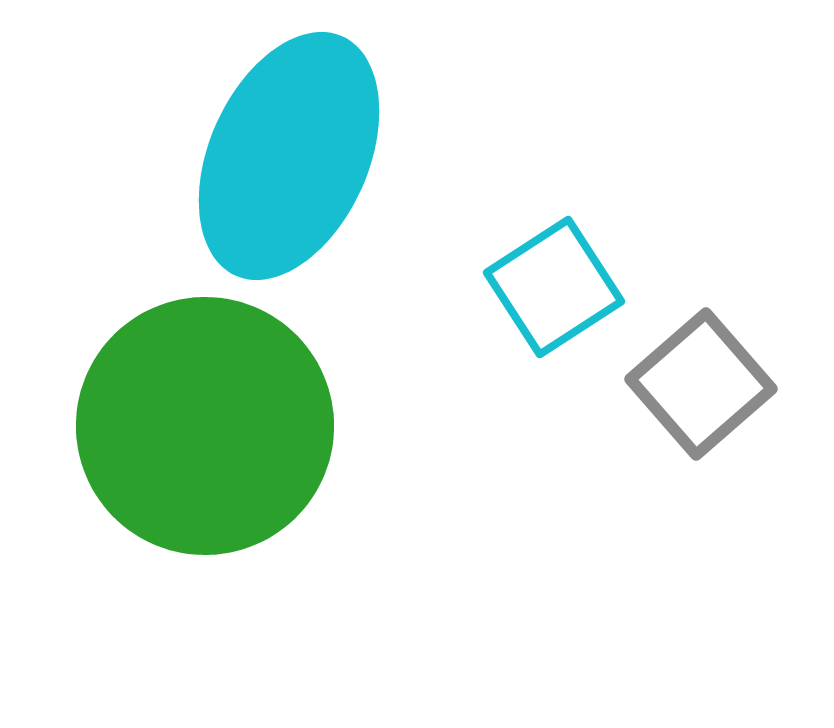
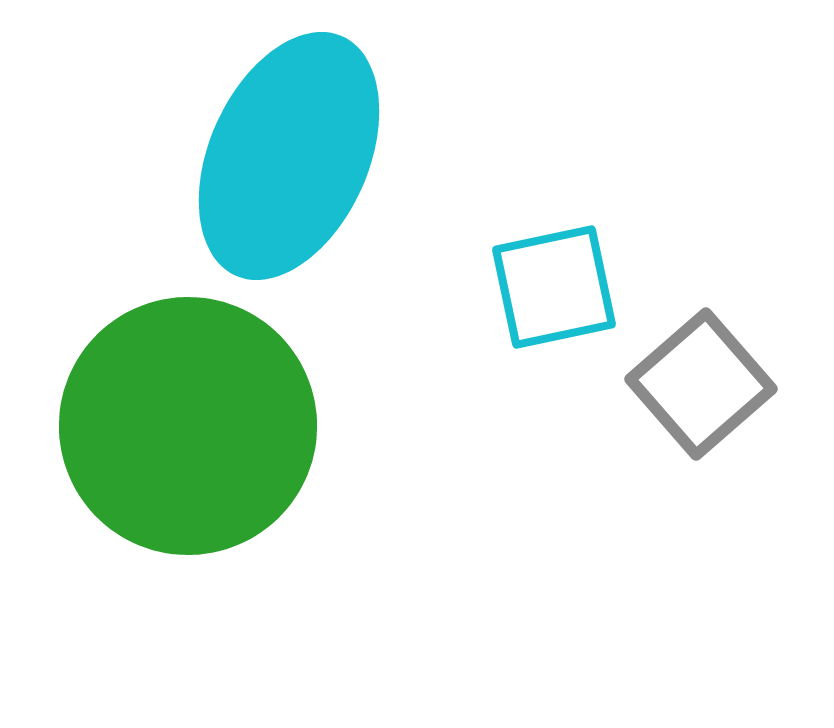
cyan square: rotated 21 degrees clockwise
green circle: moved 17 px left
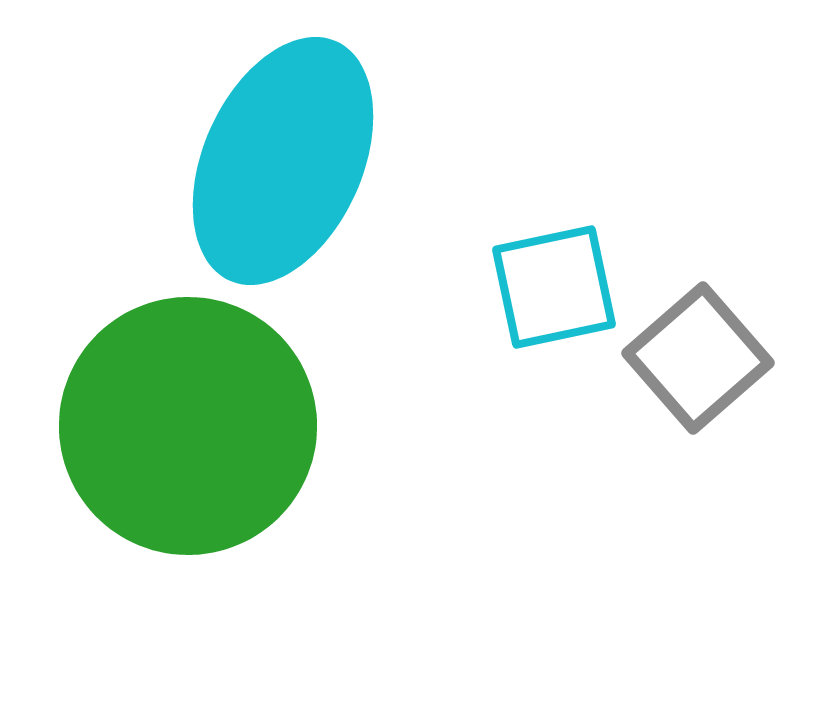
cyan ellipse: moved 6 px left, 5 px down
gray square: moved 3 px left, 26 px up
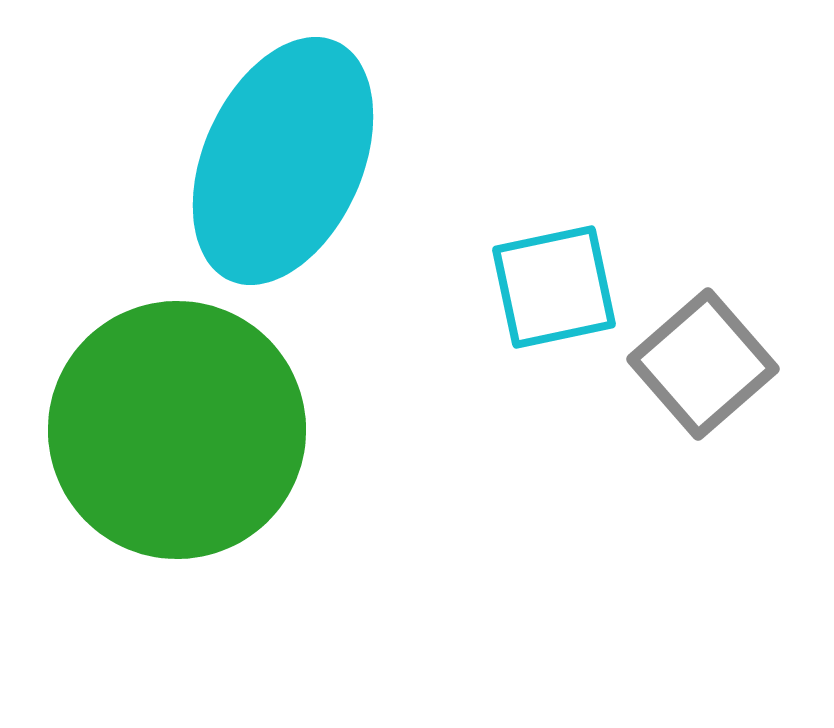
gray square: moved 5 px right, 6 px down
green circle: moved 11 px left, 4 px down
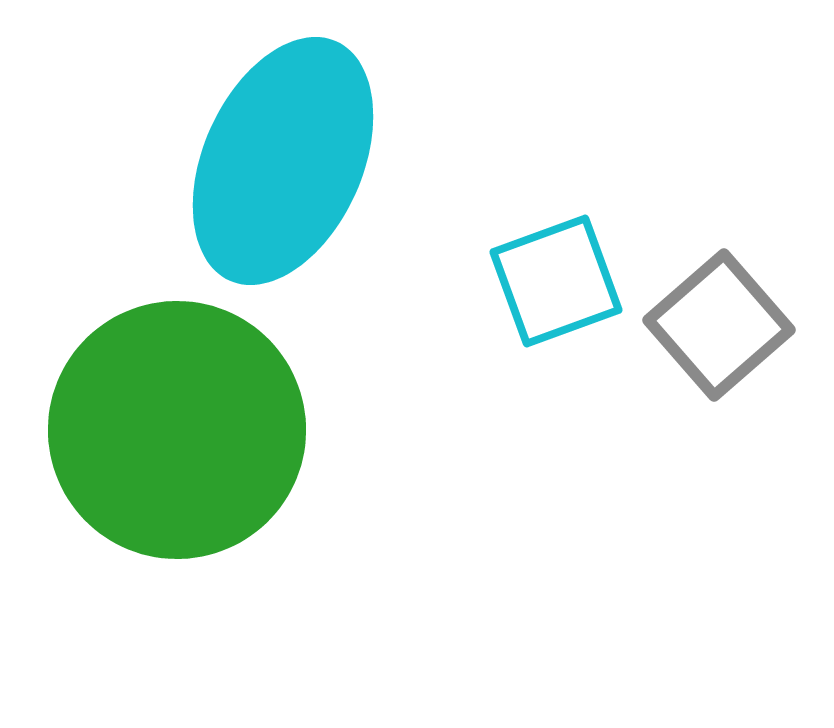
cyan square: moved 2 px right, 6 px up; rotated 8 degrees counterclockwise
gray square: moved 16 px right, 39 px up
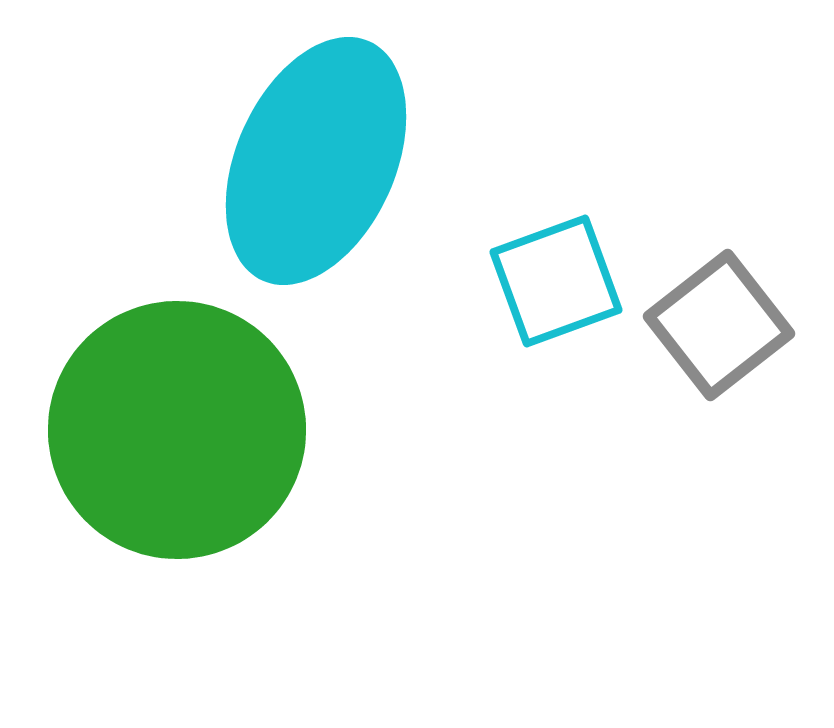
cyan ellipse: moved 33 px right
gray square: rotated 3 degrees clockwise
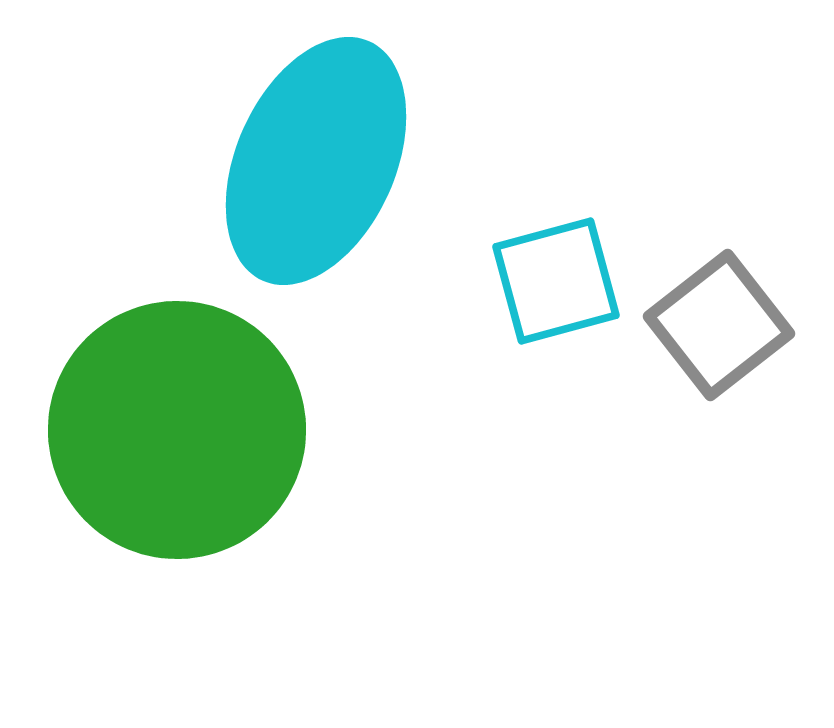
cyan square: rotated 5 degrees clockwise
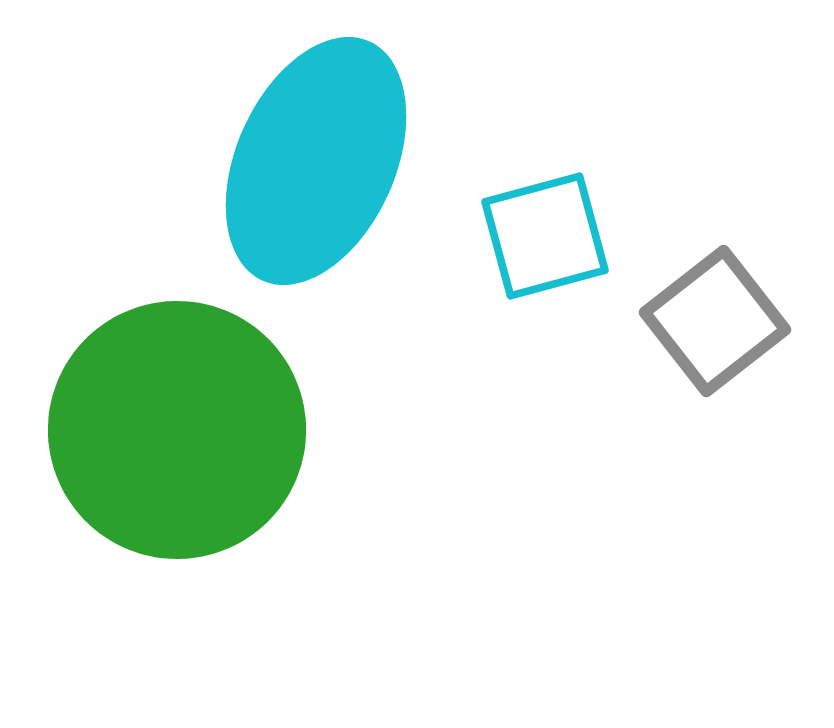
cyan square: moved 11 px left, 45 px up
gray square: moved 4 px left, 4 px up
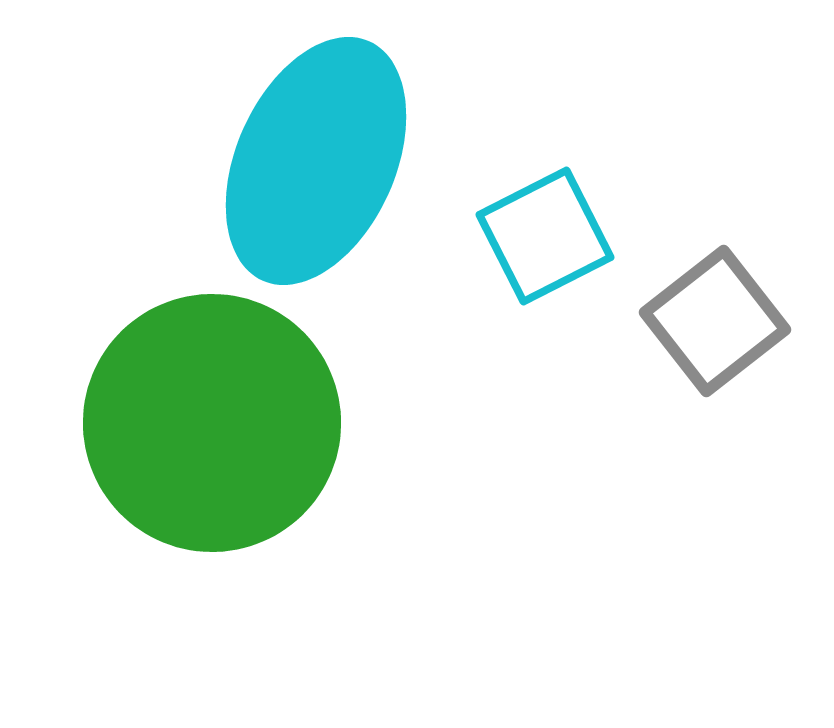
cyan square: rotated 12 degrees counterclockwise
green circle: moved 35 px right, 7 px up
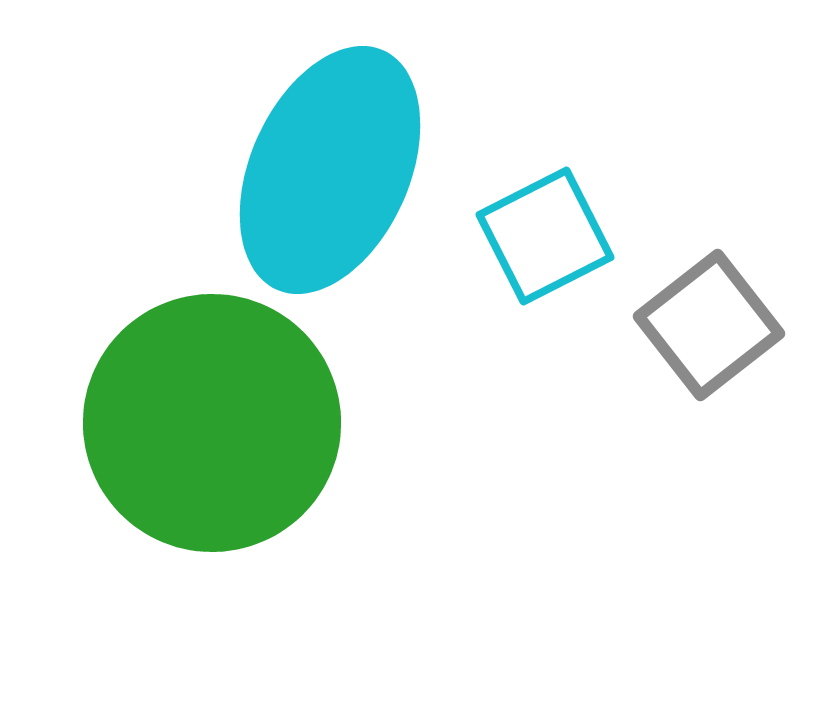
cyan ellipse: moved 14 px right, 9 px down
gray square: moved 6 px left, 4 px down
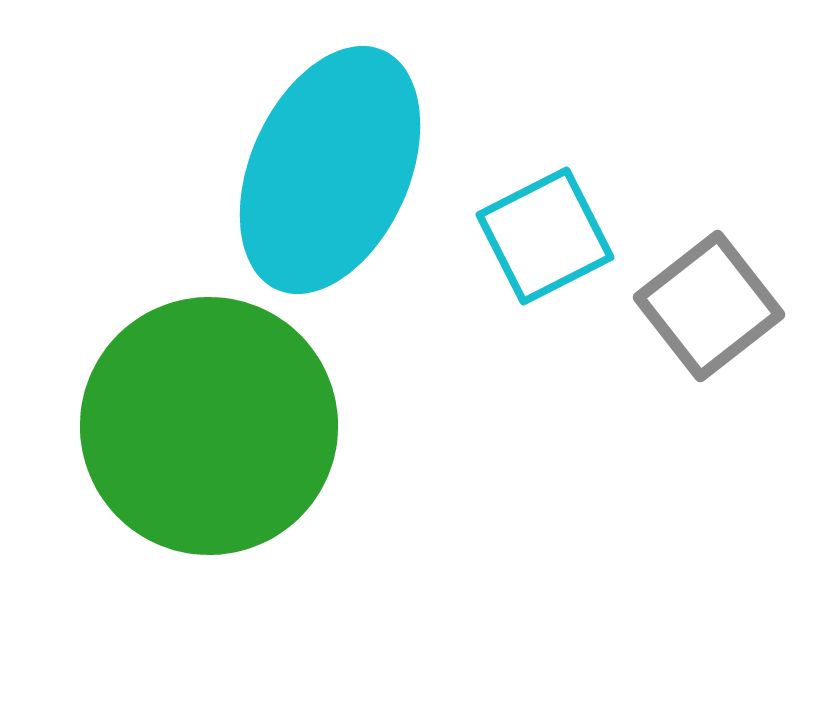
gray square: moved 19 px up
green circle: moved 3 px left, 3 px down
